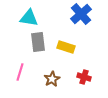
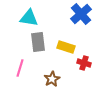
pink line: moved 4 px up
red cross: moved 14 px up
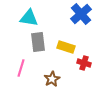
pink line: moved 1 px right
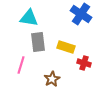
blue cross: rotated 15 degrees counterclockwise
pink line: moved 3 px up
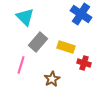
cyan triangle: moved 4 px left, 1 px up; rotated 36 degrees clockwise
gray rectangle: rotated 48 degrees clockwise
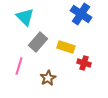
pink line: moved 2 px left, 1 px down
brown star: moved 4 px left, 1 px up
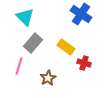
gray rectangle: moved 5 px left, 1 px down
yellow rectangle: rotated 18 degrees clockwise
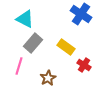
cyan triangle: moved 2 px down; rotated 18 degrees counterclockwise
red cross: moved 2 px down; rotated 16 degrees clockwise
